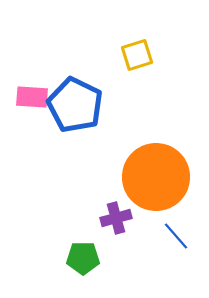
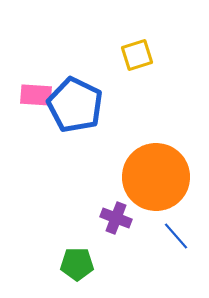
pink rectangle: moved 4 px right, 2 px up
purple cross: rotated 36 degrees clockwise
green pentagon: moved 6 px left, 6 px down
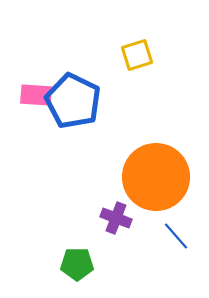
blue pentagon: moved 2 px left, 4 px up
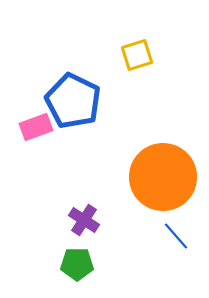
pink rectangle: moved 32 px down; rotated 24 degrees counterclockwise
orange circle: moved 7 px right
purple cross: moved 32 px left, 2 px down; rotated 12 degrees clockwise
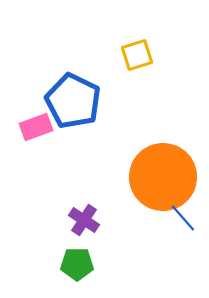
blue line: moved 7 px right, 18 px up
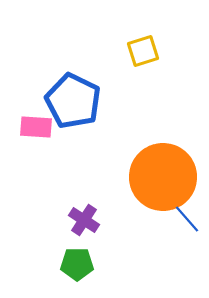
yellow square: moved 6 px right, 4 px up
pink rectangle: rotated 24 degrees clockwise
blue line: moved 4 px right, 1 px down
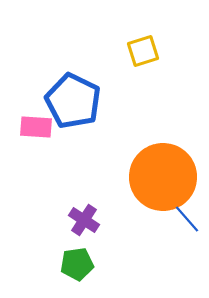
green pentagon: rotated 8 degrees counterclockwise
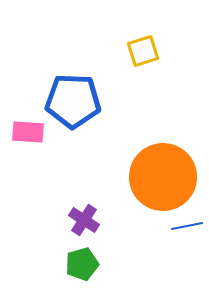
blue pentagon: rotated 24 degrees counterclockwise
pink rectangle: moved 8 px left, 5 px down
blue line: moved 7 px down; rotated 60 degrees counterclockwise
green pentagon: moved 5 px right; rotated 8 degrees counterclockwise
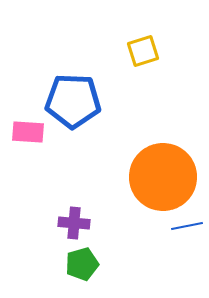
purple cross: moved 10 px left, 3 px down; rotated 28 degrees counterclockwise
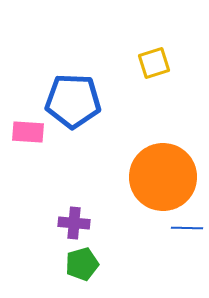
yellow square: moved 11 px right, 12 px down
blue line: moved 2 px down; rotated 12 degrees clockwise
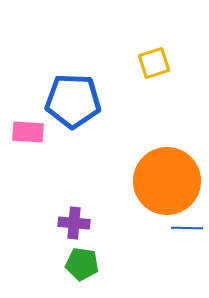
orange circle: moved 4 px right, 4 px down
green pentagon: rotated 24 degrees clockwise
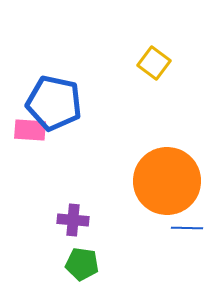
yellow square: rotated 36 degrees counterclockwise
blue pentagon: moved 19 px left, 2 px down; rotated 10 degrees clockwise
pink rectangle: moved 2 px right, 2 px up
purple cross: moved 1 px left, 3 px up
